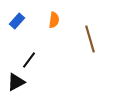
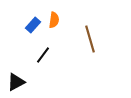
blue rectangle: moved 16 px right, 4 px down
black line: moved 14 px right, 5 px up
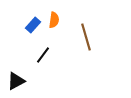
brown line: moved 4 px left, 2 px up
black triangle: moved 1 px up
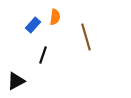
orange semicircle: moved 1 px right, 3 px up
black line: rotated 18 degrees counterclockwise
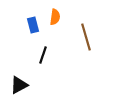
blue rectangle: rotated 56 degrees counterclockwise
black triangle: moved 3 px right, 4 px down
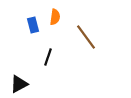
brown line: rotated 20 degrees counterclockwise
black line: moved 5 px right, 2 px down
black triangle: moved 1 px up
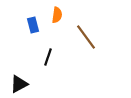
orange semicircle: moved 2 px right, 2 px up
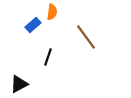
orange semicircle: moved 5 px left, 3 px up
blue rectangle: rotated 63 degrees clockwise
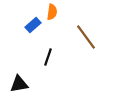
black triangle: rotated 18 degrees clockwise
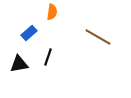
blue rectangle: moved 4 px left, 8 px down
brown line: moved 12 px right; rotated 24 degrees counterclockwise
black triangle: moved 20 px up
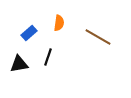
orange semicircle: moved 7 px right, 11 px down
